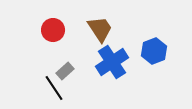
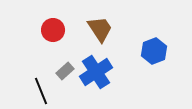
blue cross: moved 16 px left, 10 px down
black line: moved 13 px left, 3 px down; rotated 12 degrees clockwise
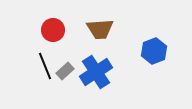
brown trapezoid: rotated 120 degrees clockwise
black line: moved 4 px right, 25 px up
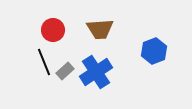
black line: moved 1 px left, 4 px up
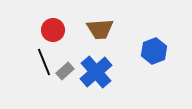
blue cross: rotated 8 degrees counterclockwise
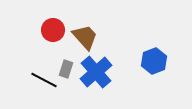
brown trapezoid: moved 15 px left, 8 px down; rotated 128 degrees counterclockwise
blue hexagon: moved 10 px down
black line: moved 18 px down; rotated 40 degrees counterclockwise
gray rectangle: moved 1 px right, 2 px up; rotated 30 degrees counterclockwise
